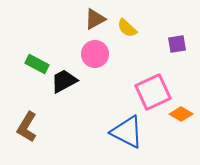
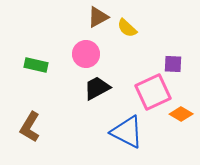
brown triangle: moved 3 px right, 2 px up
purple square: moved 4 px left, 20 px down; rotated 12 degrees clockwise
pink circle: moved 9 px left
green rectangle: moved 1 px left, 1 px down; rotated 15 degrees counterclockwise
black trapezoid: moved 33 px right, 7 px down
brown L-shape: moved 3 px right
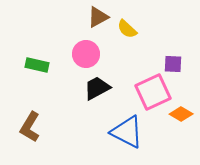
yellow semicircle: moved 1 px down
green rectangle: moved 1 px right
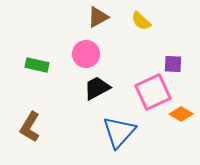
yellow semicircle: moved 14 px right, 8 px up
blue triangle: moved 8 px left; rotated 45 degrees clockwise
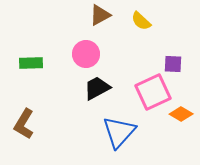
brown triangle: moved 2 px right, 2 px up
green rectangle: moved 6 px left, 2 px up; rotated 15 degrees counterclockwise
brown L-shape: moved 6 px left, 3 px up
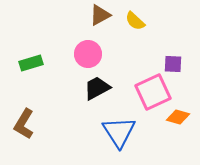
yellow semicircle: moved 6 px left
pink circle: moved 2 px right
green rectangle: rotated 15 degrees counterclockwise
orange diamond: moved 3 px left, 3 px down; rotated 15 degrees counterclockwise
blue triangle: rotated 15 degrees counterclockwise
